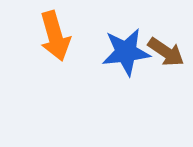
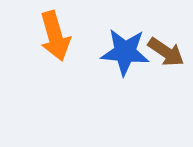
blue star: moved 1 px left; rotated 12 degrees clockwise
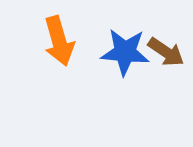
orange arrow: moved 4 px right, 5 px down
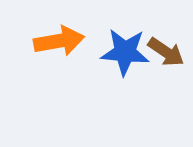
orange arrow: rotated 84 degrees counterclockwise
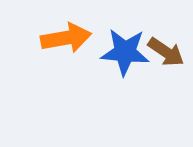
orange arrow: moved 7 px right, 3 px up
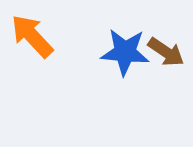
orange arrow: moved 34 px left, 2 px up; rotated 123 degrees counterclockwise
